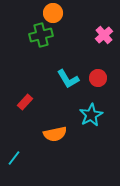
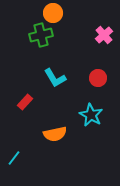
cyan L-shape: moved 13 px left, 1 px up
cyan star: rotated 15 degrees counterclockwise
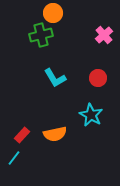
red rectangle: moved 3 px left, 33 px down
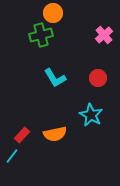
cyan line: moved 2 px left, 2 px up
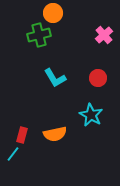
green cross: moved 2 px left
red rectangle: rotated 28 degrees counterclockwise
cyan line: moved 1 px right, 2 px up
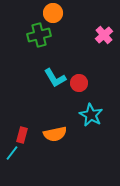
red circle: moved 19 px left, 5 px down
cyan line: moved 1 px left, 1 px up
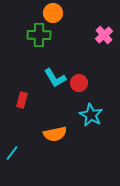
green cross: rotated 15 degrees clockwise
red rectangle: moved 35 px up
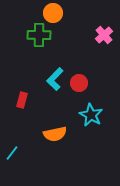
cyan L-shape: moved 1 px down; rotated 75 degrees clockwise
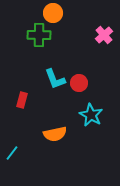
cyan L-shape: rotated 65 degrees counterclockwise
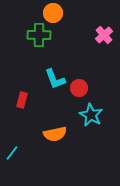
red circle: moved 5 px down
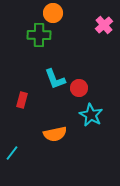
pink cross: moved 10 px up
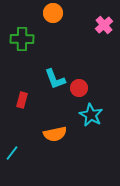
green cross: moved 17 px left, 4 px down
